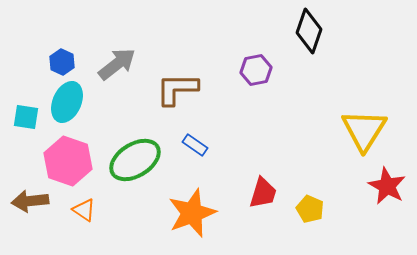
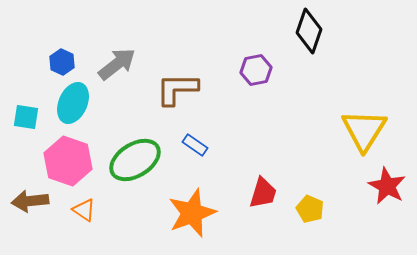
cyan ellipse: moved 6 px right, 1 px down
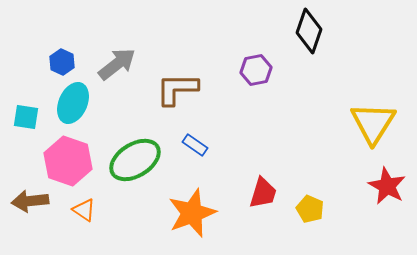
yellow triangle: moved 9 px right, 7 px up
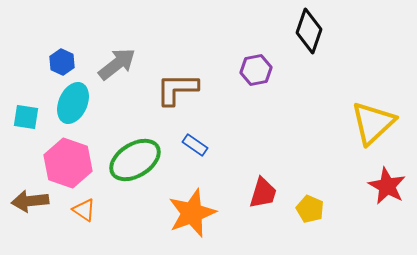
yellow triangle: rotated 15 degrees clockwise
pink hexagon: moved 2 px down
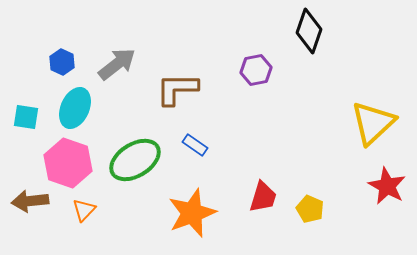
cyan ellipse: moved 2 px right, 5 px down
red trapezoid: moved 4 px down
orange triangle: rotated 40 degrees clockwise
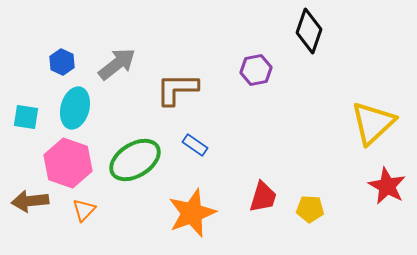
cyan ellipse: rotated 9 degrees counterclockwise
yellow pentagon: rotated 20 degrees counterclockwise
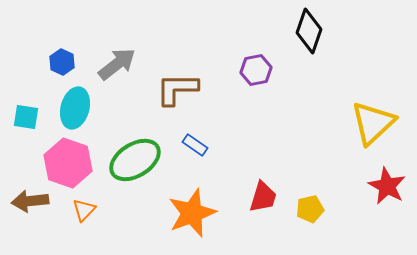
yellow pentagon: rotated 16 degrees counterclockwise
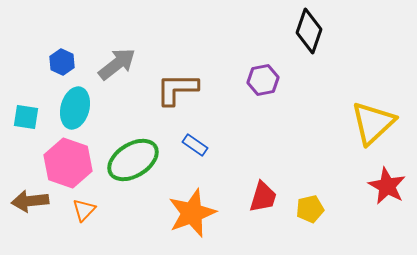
purple hexagon: moved 7 px right, 10 px down
green ellipse: moved 2 px left
